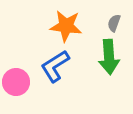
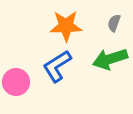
orange star: rotated 8 degrees counterclockwise
green arrow: moved 1 px right, 2 px down; rotated 76 degrees clockwise
blue L-shape: moved 2 px right
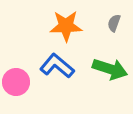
green arrow: moved 10 px down; rotated 144 degrees counterclockwise
blue L-shape: rotated 72 degrees clockwise
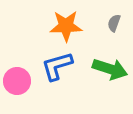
blue L-shape: rotated 56 degrees counterclockwise
pink circle: moved 1 px right, 1 px up
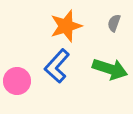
orange star: rotated 16 degrees counterclockwise
blue L-shape: rotated 32 degrees counterclockwise
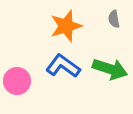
gray semicircle: moved 4 px up; rotated 30 degrees counterclockwise
blue L-shape: moved 6 px right; rotated 84 degrees clockwise
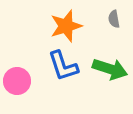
blue L-shape: rotated 144 degrees counterclockwise
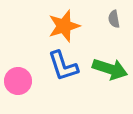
orange star: moved 2 px left
pink circle: moved 1 px right
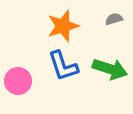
gray semicircle: rotated 84 degrees clockwise
orange star: moved 1 px left
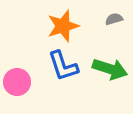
pink circle: moved 1 px left, 1 px down
